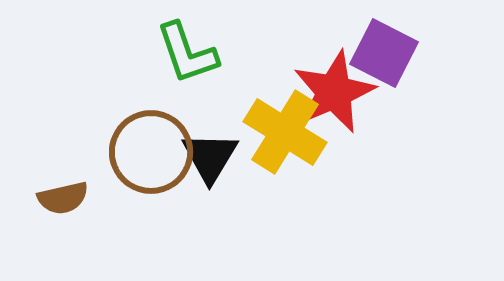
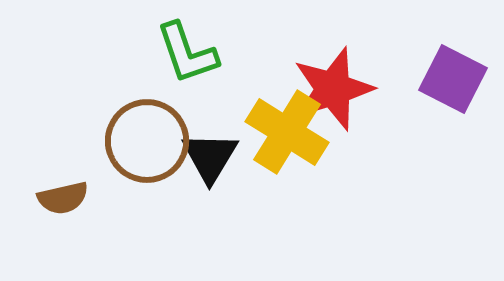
purple square: moved 69 px right, 26 px down
red star: moved 1 px left, 3 px up; rotated 6 degrees clockwise
yellow cross: moved 2 px right
brown circle: moved 4 px left, 11 px up
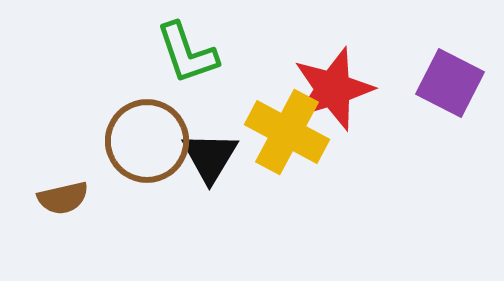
purple square: moved 3 px left, 4 px down
yellow cross: rotated 4 degrees counterclockwise
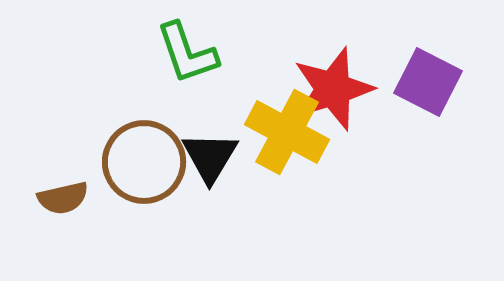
purple square: moved 22 px left, 1 px up
brown circle: moved 3 px left, 21 px down
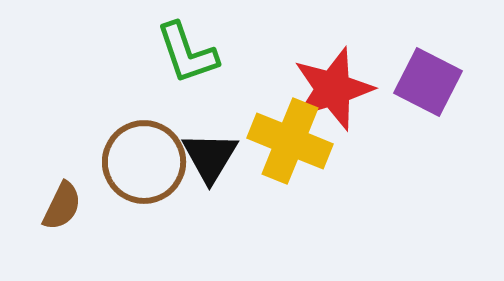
yellow cross: moved 3 px right, 9 px down; rotated 6 degrees counterclockwise
brown semicircle: moved 1 px left, 8 px down; rotated 51 degrees counterclockwise
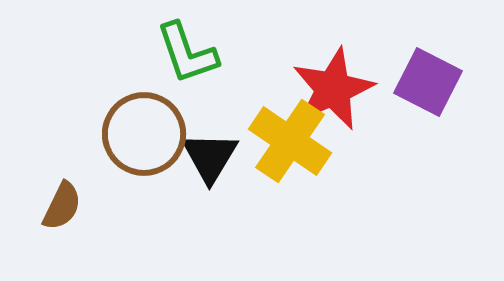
red star: rotated 6 degrees counterclockwise
yellow cross: rotated 12 degrees clockwise
brown circle: moved 28 px up
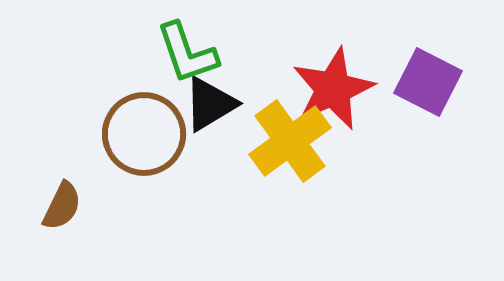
yellow cross: rotated 20 degrees clockwise
black triangle: moved 53 px up; rotated 28 degrees clockwise
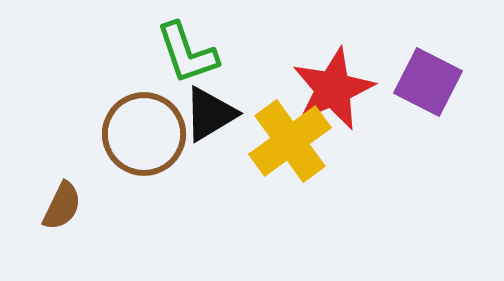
black triangle: moved 10 px down
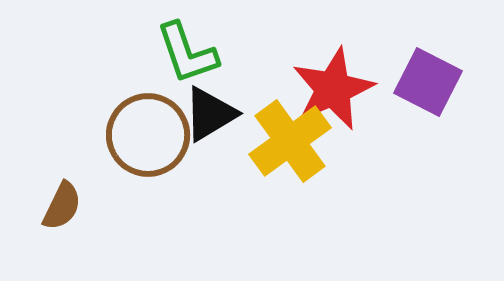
brown circle: moved 4 px right, 1 px down
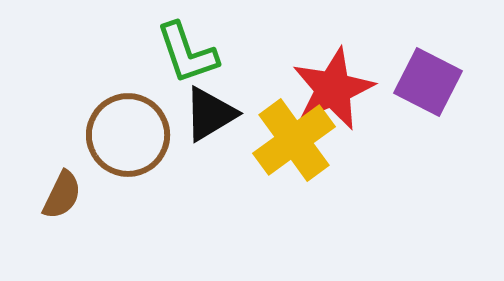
brown circle: moved 20 px left
yellow cross: moved 4 px right, 1 px up
brown semicircle: moved 11 px up
